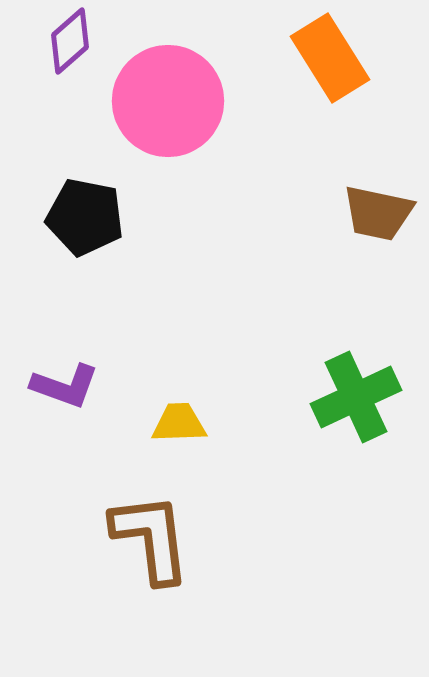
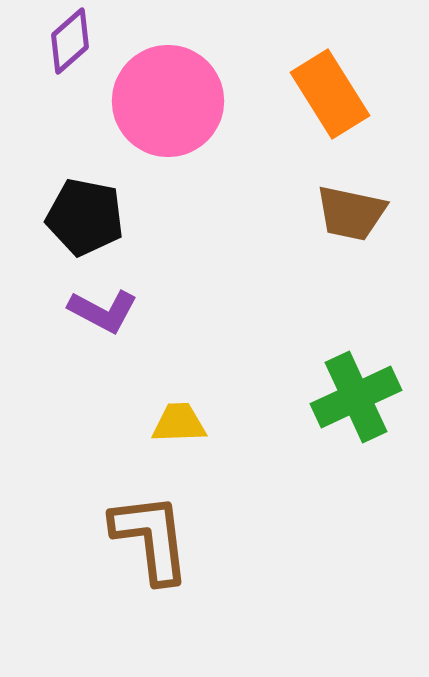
orange rectangle: moved 36 px down
brown trapezoid: moved 27 px left
purple L-shape: moved 38 px right, 75 px up; rotated 8 degrees clockwise
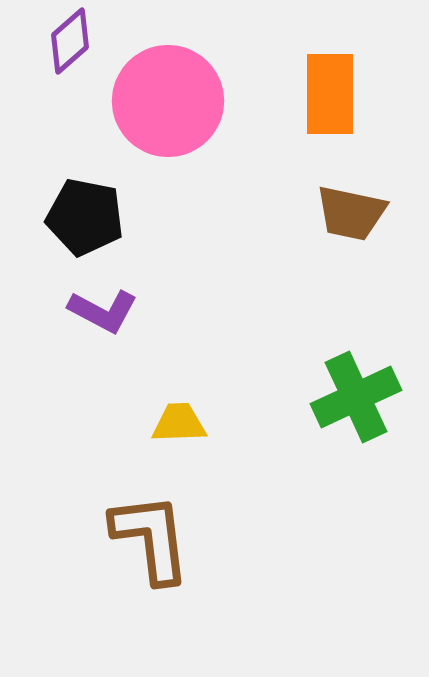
orange rectangle: rotated 32 degrees clockwise
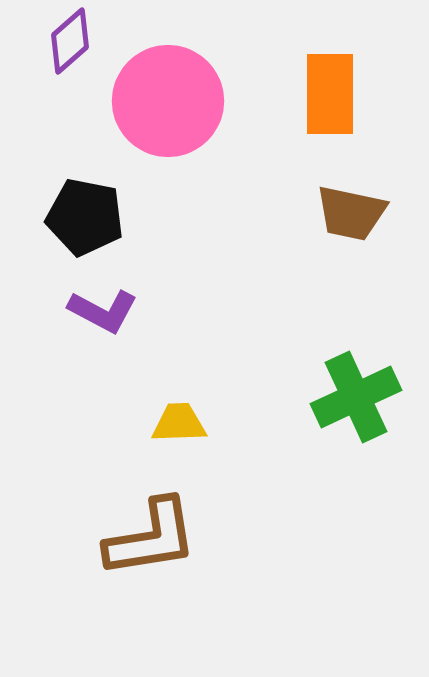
brown L-shape: rotated 88 degrees clockwise
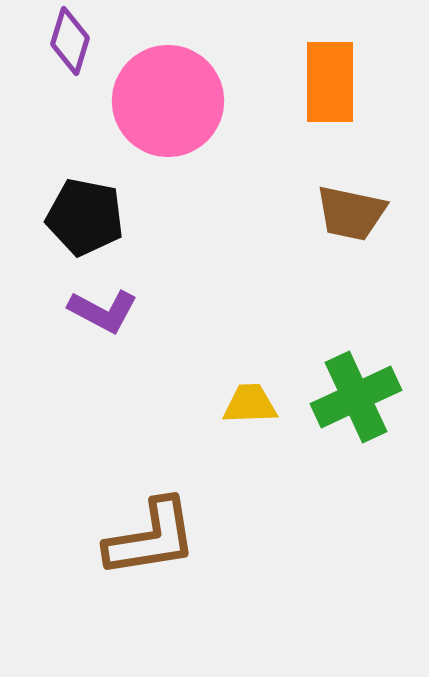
purple diamond: rotated 32 degrees counterclockwise
orange rectangle: moved 12 px up
yellow trapezoid: moved 71 px right, 19 px up
